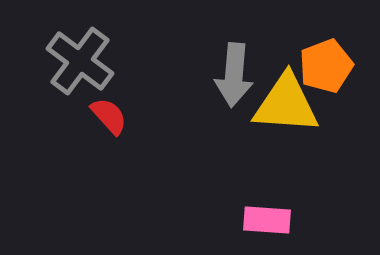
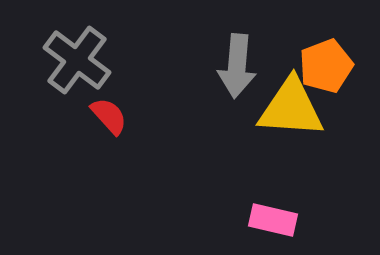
gray cross: moved 3 px left, 1 px up
gray arrow: moved 3 px right, 9 px up
yellow triangle: moved 5 px right, 4 px down
pink rectangle: moved 6 px right; rotated 9 degrees clockwise
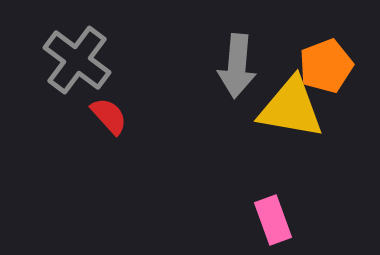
yellow triangle: rotated 6 degrees clockwise
pink rectangle: rotated 57 degrees clockwise
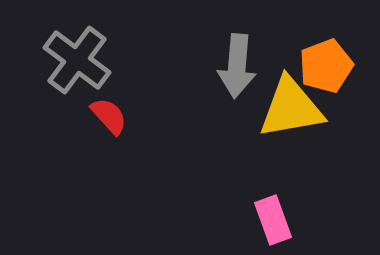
yellow triangle: rotated 20 degrees counterclockwise
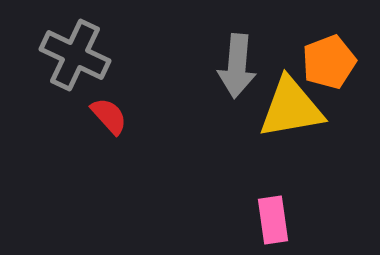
gray cross: moved 2 px left, 5 px up; rotated 12 degrees counterclockwise
orange pentagon: moved 3 px right, 4 px up
pink rectangle: rotated 12 degrees clockwise
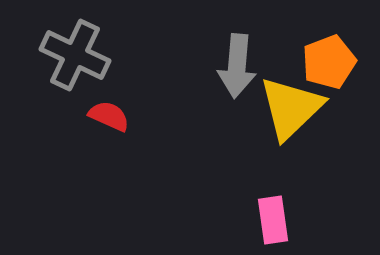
yellow triangle: rotated 34 degrees counterclockwise
red semicircle: rotated 24 degrees counterclockwise
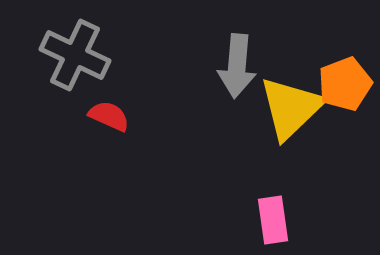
orange pentagon: moved 16 px right, 22 px down
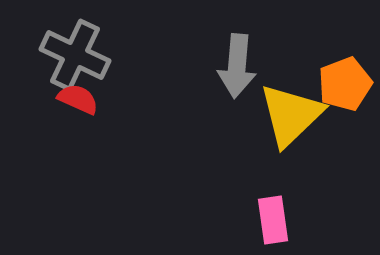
yellow triangle: moved 7 px down
red semicircle: moved 31 px left, 17 px up
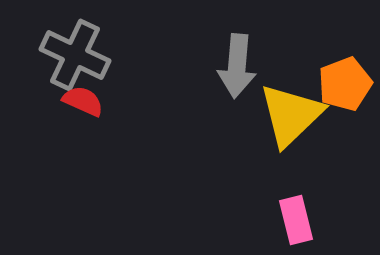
red semicircle: moved 5 px right, 2 px down
pink rectangle: moved 23 px right; rotated 6 degrees counterclockwise
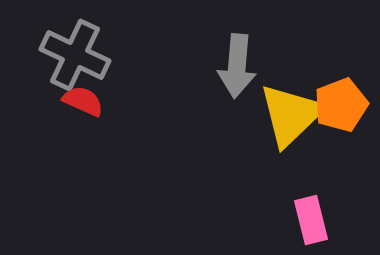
orange pentagon: moved 4 px left, 21 px down
pink rectangle: moved 15 px right
